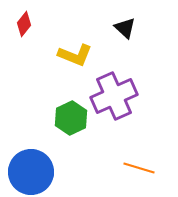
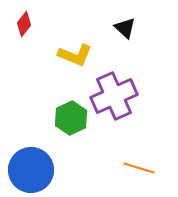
blue circle: moved 2 px up
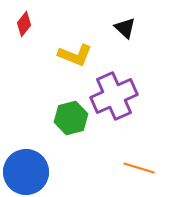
green hexagon: rotated 12 degrees clockwise
blue circle: moved 5 px left, 2 px down
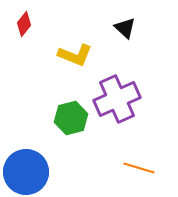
purple cross: moved 3 px right, 3 px down
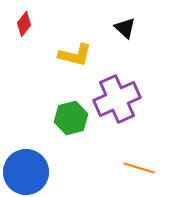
yellow L-shape: rotated 8 degrees counterclockwise
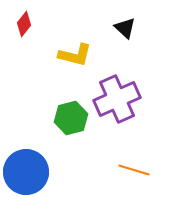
orange line: moved 5 px left, 2 px down
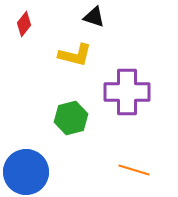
black triangle: moved 31 px left, 11 px up; rotated 25 degrees counterclockwise
purple cross: moved 10 px right, 7 px up; rotated 24 degrees clockwise
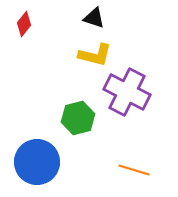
black triangle: moved 1 px down
yellow L-shape: moved 20 px right
purple cross: rotated 27 degrees clockwise
green hexagon: moved 7 px right
blue circle: moved 11 px right, 10 px up
